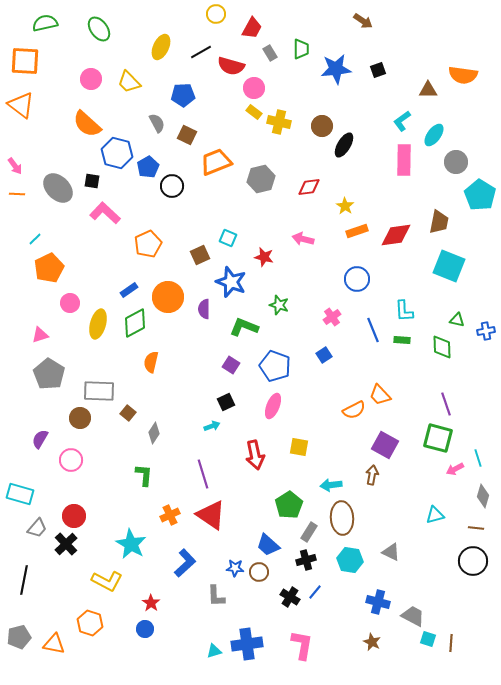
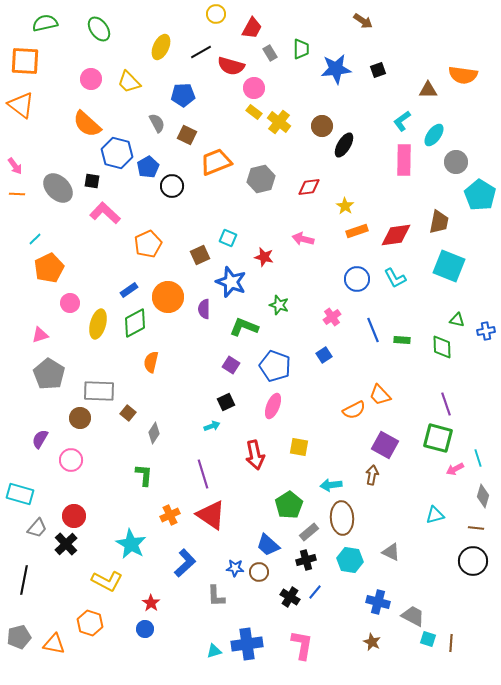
yellow cross at (279, 122): rotated 25 degrees clockwise
cyan L-shape at (404, 311): moved 9 px left, 33 px up; rotated 25 degrees counterclockwise
gray rectangle at (309, 532): rotated 18 degrees clockwise
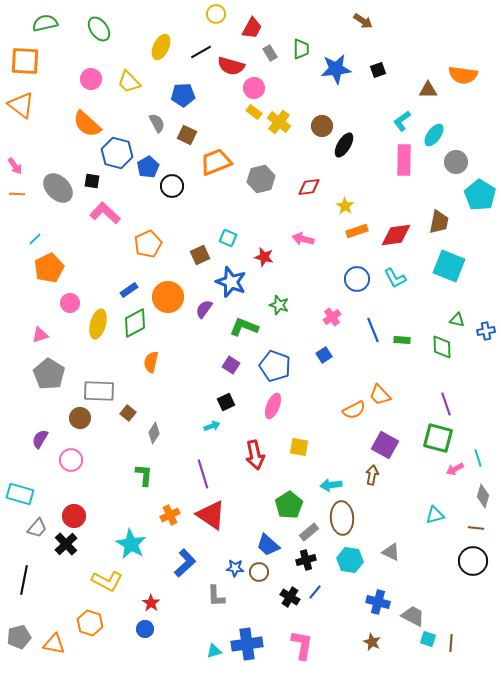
purple semicircle at (204, 309): rotated 36 degrees clockwise
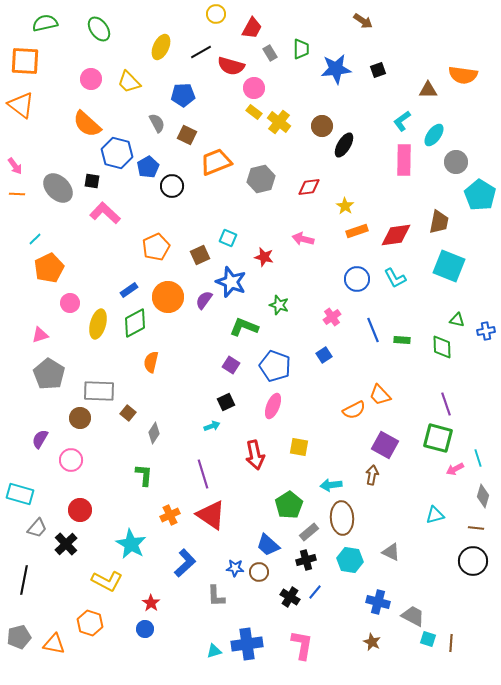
orange pentagon at (148, 244): moved 8 px right, 3 px down
purple semicircle at (204, 309): moved 9 px up
red circle at (74, 516): moved 6 px right, 6 px up
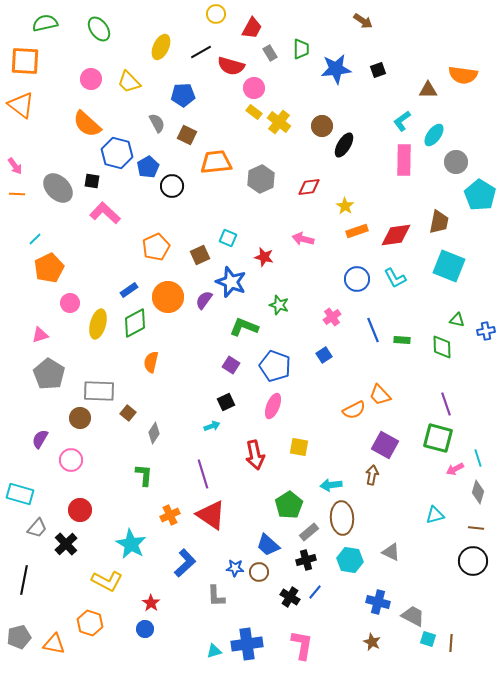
orange trapezoid at (216, 162): rotated 16 degrees clockwise
gray hexagon at (261, 179): rotated 12 degrees counterclockwise
gray diamond at (483, 496): moved 5 px left, 4 px up
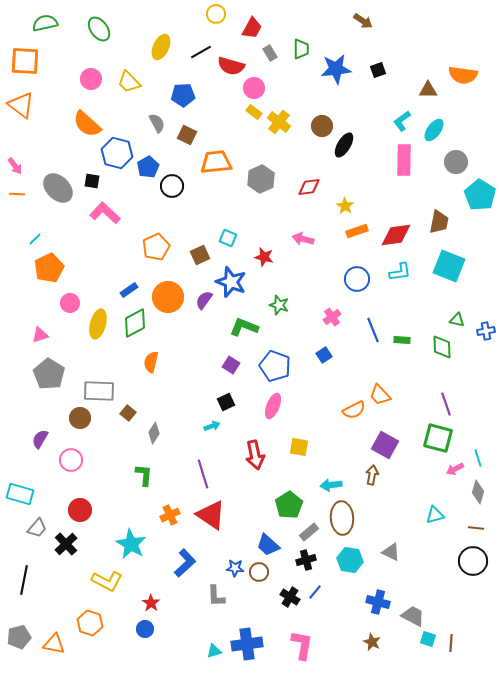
cyan ellipse at (434, 135): moved 5 px up
cyan L-shape at (395, 278): moved 5 px right, 6 px up; rotated 70 degrees counterclockwise
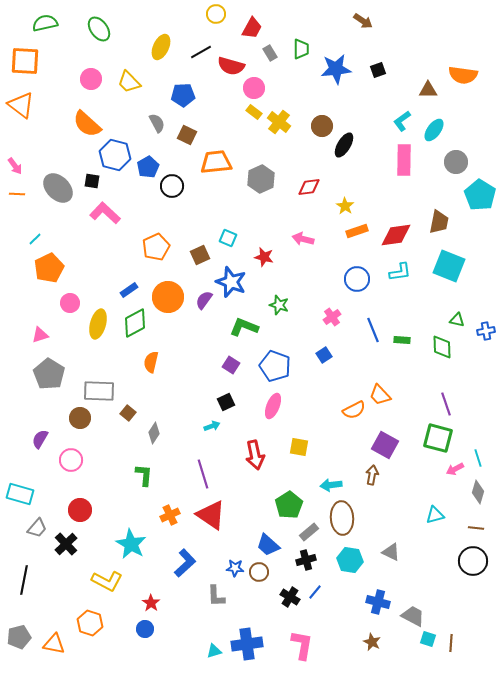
blue hexagon at (117, 153): moved 2 px left, 2 px down
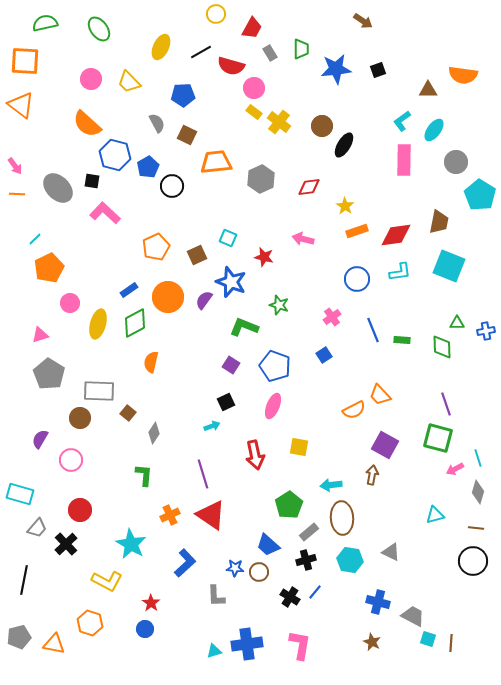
brown square at (200, 255): moved 3 px left
green triangle at (457, 320): moved 3 px down; rotated 14 degrees counterclockwise
pink L-shape at (302, 645): moved 2 px left
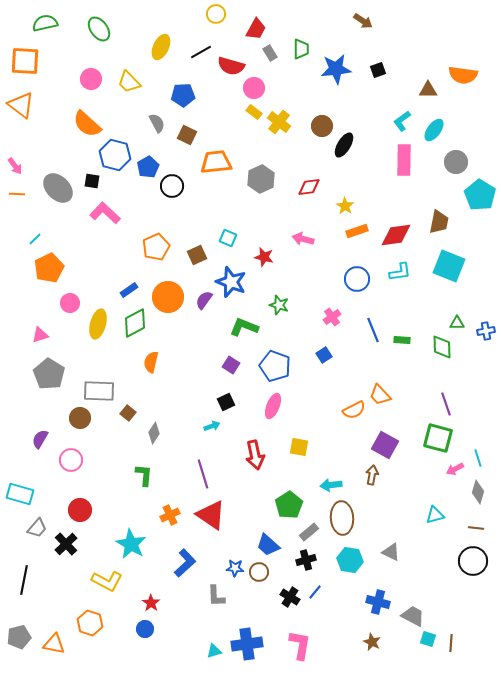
red trapezoid at (252, 28): moved 4 px right, 1 px down
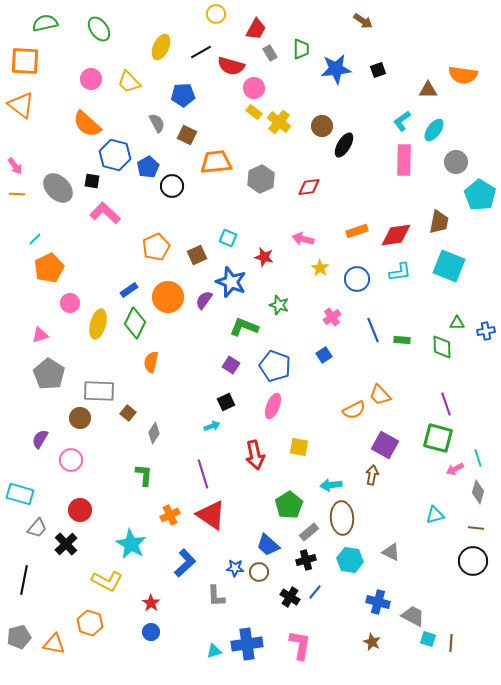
yellow star at (345, 206): moved 25 px left, 62 px down
green diamond at (135, 323): rotated 36 degrees counterclockwise
blue circle at (145, 629): moved 6 px right, 3 px down
